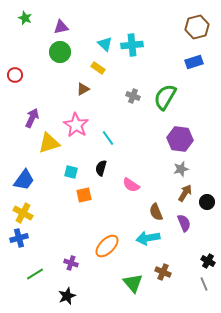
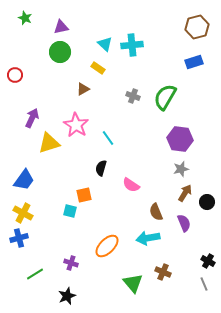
cyan square: moved 1 px left, 39 px down
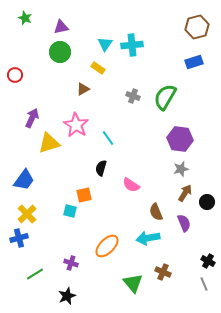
cyan triangle: rotated 21 degrees clockwise
yellow cross: moved 4 px right, 1 px down; rotated 18 degrees clockwise
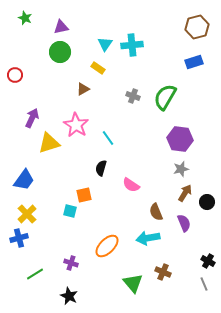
black star: moved 2 px right; rotated 24 degrees counterclockwise
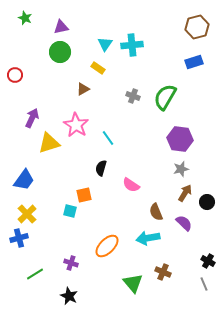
purple semicircle: rotated 24 degrees counterclockwise
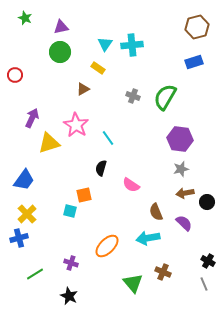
brown arrow: rotated 132 degrees counterclockwise
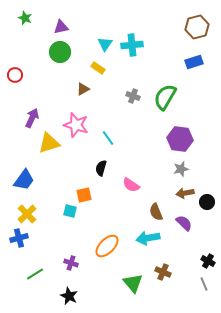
pink star: rotated 15 degrees counterclockwise
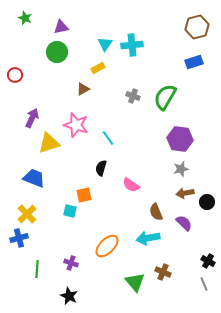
green circle: moved 3 px left
yellow rectangle: rotated 64 degrees counterclockwise
blue trapezoid: moved 10 px right, 2 px up; rotated 105 degrees counterclockwise
green line: moved 2 px right, 5 px up; rotated 54 degrees counterclockwise
green triangle: moved 2 px right, 1 px up
